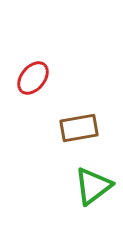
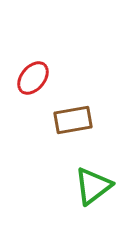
brown rectangle: moved 6 px left, 8 px up
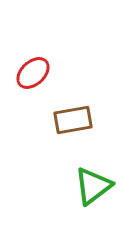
red ellipse: moved 5 px up; rotated 8 degrees clockwise
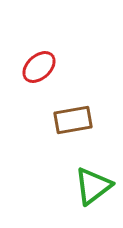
red ellipse: moved 6 px right, 6 px up
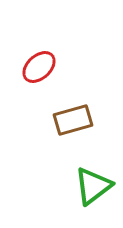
brown rectangle: rotated 6 degrees counterclockwise
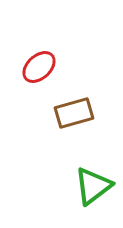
brown rectangle: moved 1 px right, 7 px up
